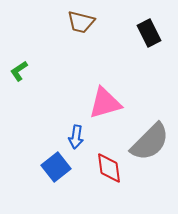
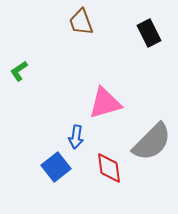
brown trapezoid: rotated 56 degrees clockwise
gray semicircle: moved 2 px right
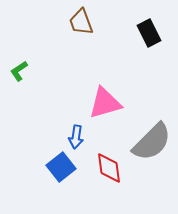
blue square: moved 5 px right
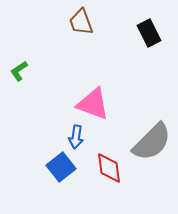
pink triangle: moved 12 px left, 1 px down; rotated 36 degrees clockwise
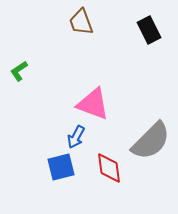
black rectangle: moved 3 px up
blue arrow: rotated 20 degrees clockwise
gray semicircle: moved 1 px left, 1 px up
blue square: rotated 24 degrees clockwise
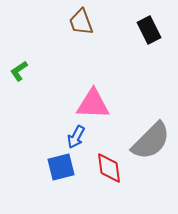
pink triangle: rotated 18 degrees counterclockwise
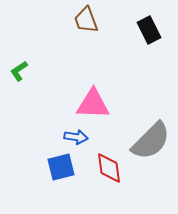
brown trapezoid: moved 5 px right, 2 px up
blue arrow: rotated 110 degrees counterclockwise
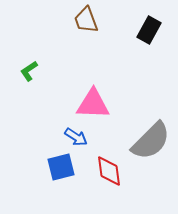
black rectangle: rotated 56 degrees clockwise
green L-shape: moved 10 px right
blue arrow: rotated 25 degrees clockwise
red diamond: moved 3 px down
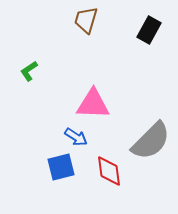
brown trapezoid: rotated 36 degrees clockwise
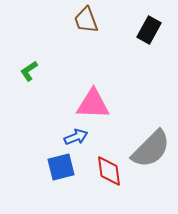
brown trapezoid: rotated 36 degrees counterclockwise
blue arrow: rotated 55 degrees counterclockwise
gray semicircle: moved 8 px down
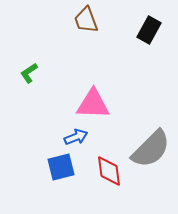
green L-shape: moved 2 px down
